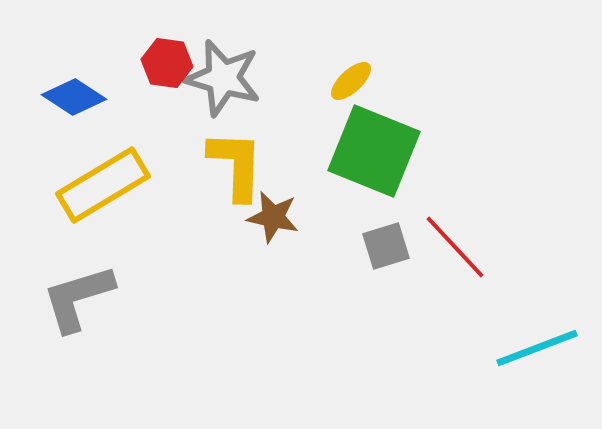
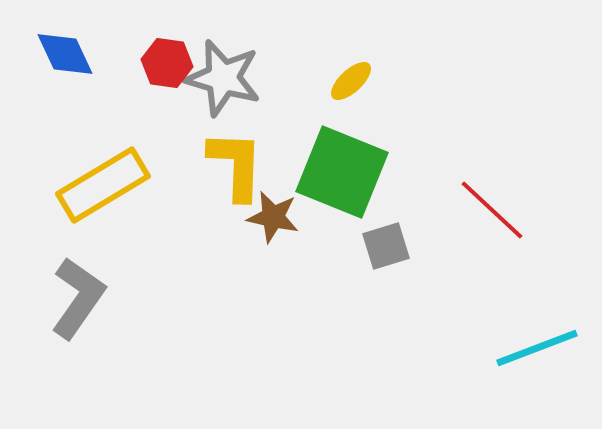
blue diamond: moved 9 px left, 43 px up; rotated 32 degrees clockwise
green square: moved 32 px left, 21 px down
red line: moved 37 px right, 37 px up; rotated 4 degrees counterclockwise
gray L-shape: rotated 142 degrees clockwise
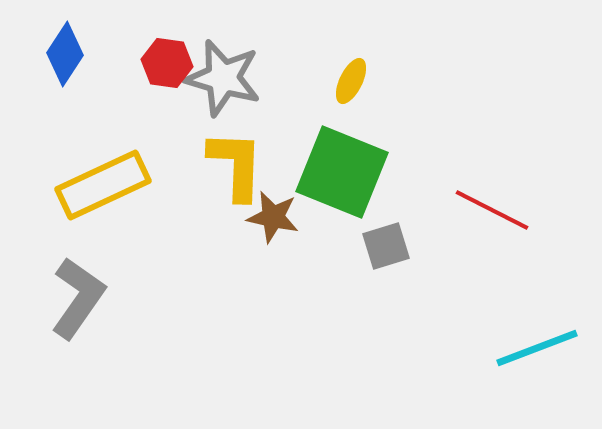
blue diamond: rotated 58 degrees clockwise
yellow ellipse: rotated 21 degrees counterclockwise
yellow rectangle: rotated 6 degrees clockwise
red line: rotated 16 degrees counterclockwise
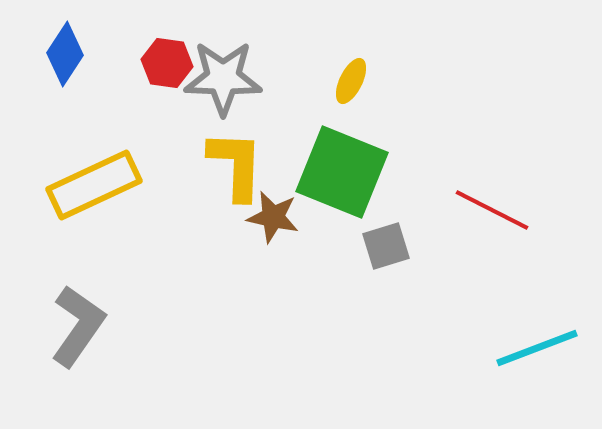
gray star: rotated 14 degrees counterclockwise
yellow rectangle: moved 9 px left
gray L-shape: moved 28 px down
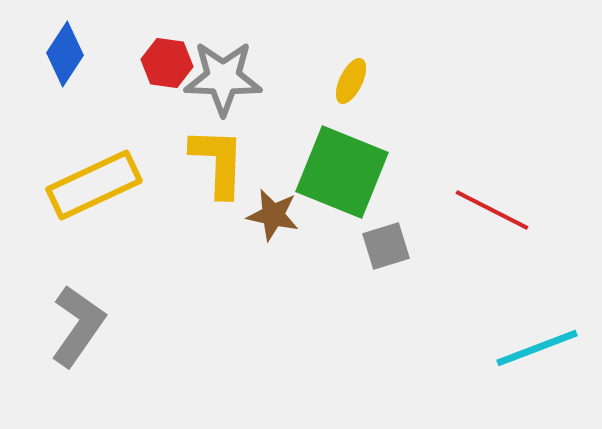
yellow L-shape: moved 18 px left, 3 px up
brown star: moved 2 px up
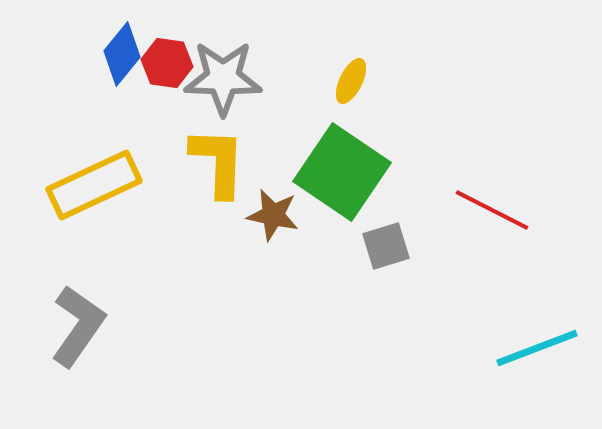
blue diamond: moved 57 px right; rotated 6 degrees clockwise
green square: rotated 12 degrees clockwise
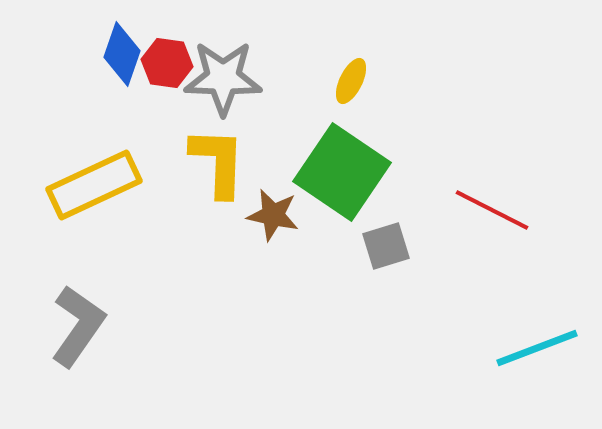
blue diamond: rotated 20 degrees counterclockwise
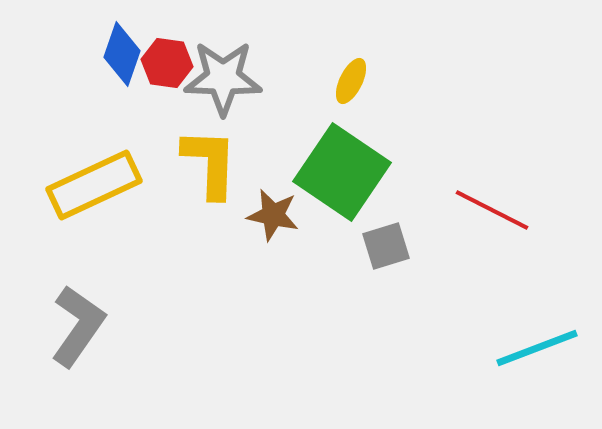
yellow L-shape: moved 8 px left, 1 px down
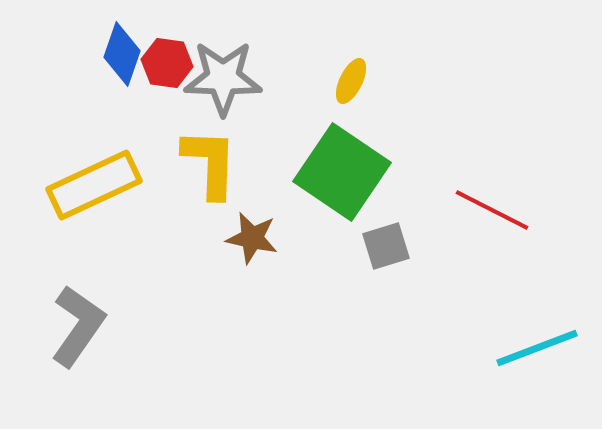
brown star: moved 21 px left, 23 px down
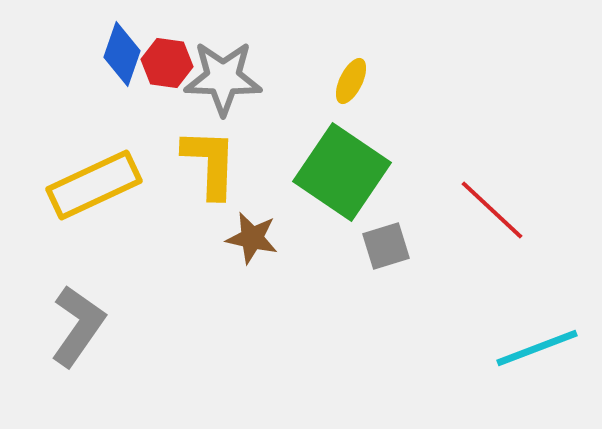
red line: rotated 16 degrees clockwise
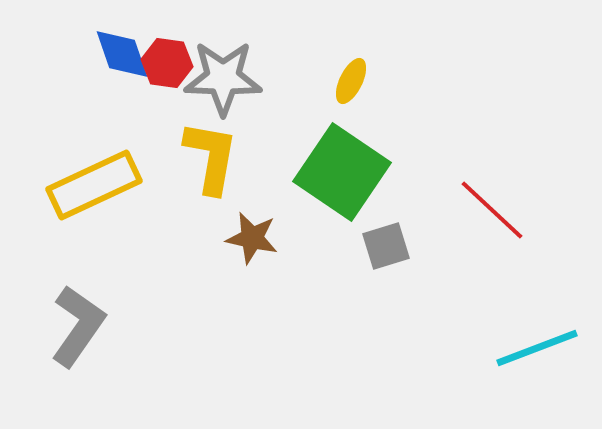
blue diamond: rotated 38 degrees counterclockwise
yellow L-shape: moved 1 px right, 6 px up; rotated 8 degrees clockwise
